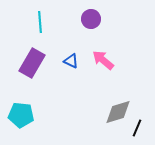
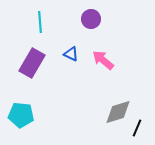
blue triangle: moved 7 px up
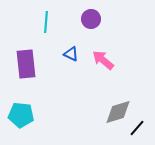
cyan line: moved 6 px right; rotated 10 degrees clockwise
purple rectangle: moved 6 px left, 1 px down; rotated 36 degrees counterclockwise
black line: rotated 18 degrees clockwise
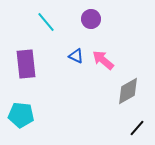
cyan line: rotated 45 degrees counterclockwise
blue triangle: moved 5 px right, 2 px down
gray diamond: moved 10 px right, 21 px up; rotated 12 degrees counterclockwise
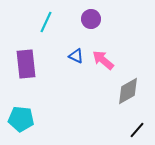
cyan line: rotated 65 degrees clockwise
cyan pentagon: moved 4 px down
black line: moved 2 px down
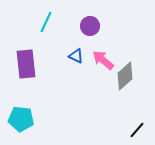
purple circle: moved 1 px left, 7 px down
gray diamond: moved 3 px left, 15 px up; rotated 12 degrees counterclockwise
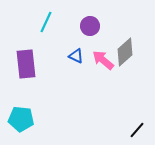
gray diamond: moved 24 px up
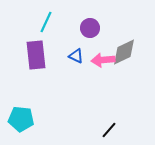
purple circle: moved 2 px down
gray diamond: moved 1 px left; rotated 16 degrees clockwise
pink arrow: rotated 45 degrees counterclockwise
purple rectangle: moved 10 px right, 9 px up
black line: moved 28 px left
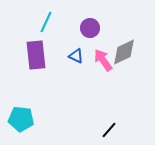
pink arrow: rotated 60 degrees clockwise
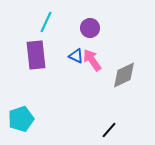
gray diamond: moved 23 px down
pink arrow: moved 11 px left
cyan pentagon: rotated 25 degrees counterclockwise
